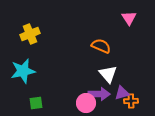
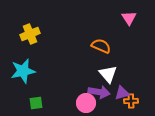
purple arrow: moved 2 px up; rotated 10 degrees clockwise
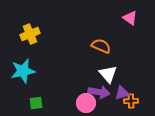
pink triangle: moved 1 px right; rotated 21 degrees counterclockwise
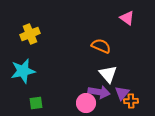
pink triangle: moved 3 px left
purple triangle: rotated 35 degrees counterclockwise
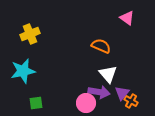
orange cross: rotated 32 degrees clockwise
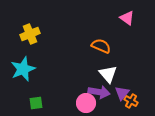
cyan star: moved 2 px up; rotated 10 degrees counterclockwise
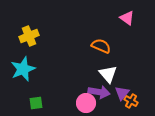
yellow cross: moved 1 px left, 2 px down
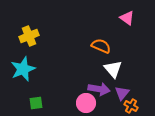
white triangle: moved 5 px right, 5 px up
purple arrow: moved 3 px up
orange cross: moved 5 px down
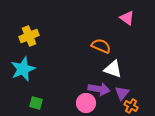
white triangle: rotated 30 degrees counterclockwise
green square: rotated 24 degrees clockwise
